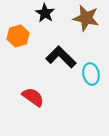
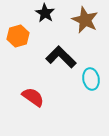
brown star: moved 1 px left, 2 px down; rotated 12 degrees clockwise
cyan ellipse: moved 5 px down
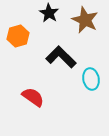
black star: moved 4 px right
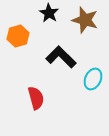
brown star: rotated 8 degrees counterclockwise
cyan ellipse: moved 2 px right; rotated 35 degrees clockwise
red semicircle: moved 3 px right, 1 px down; rotated 40 degrees clockwise
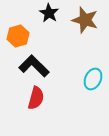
black L-shape: moved 27 px left, 9 px down
red semicircle: rotated 30 degrees clockwise
